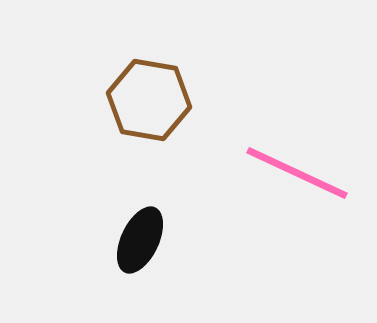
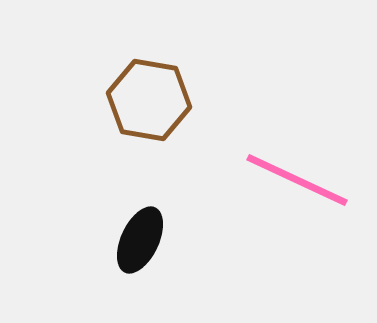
pink line: moved 7 px down
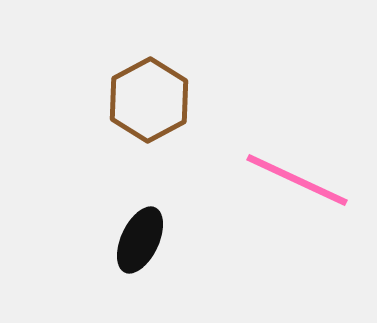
brown hexagon: rotated 22 degrees clockwise
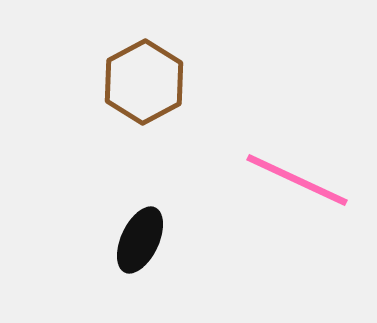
brown hexagon: moved 5 px left, 18 px up
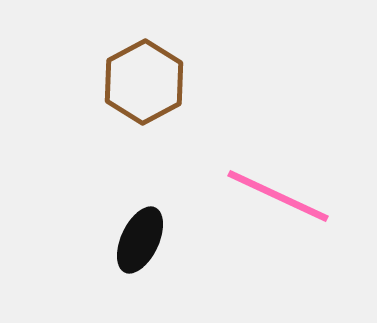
pink line: moved 19 px left, 16 px down
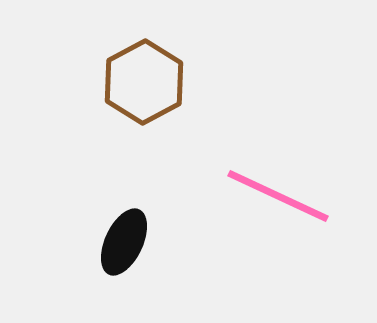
black ellipse: moved 16 px left, 2 px down
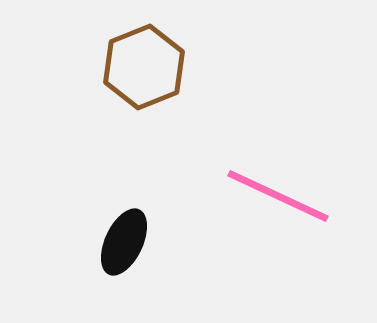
brown hexagon: moved 15 px up; rotated 6 degrees clockwise
